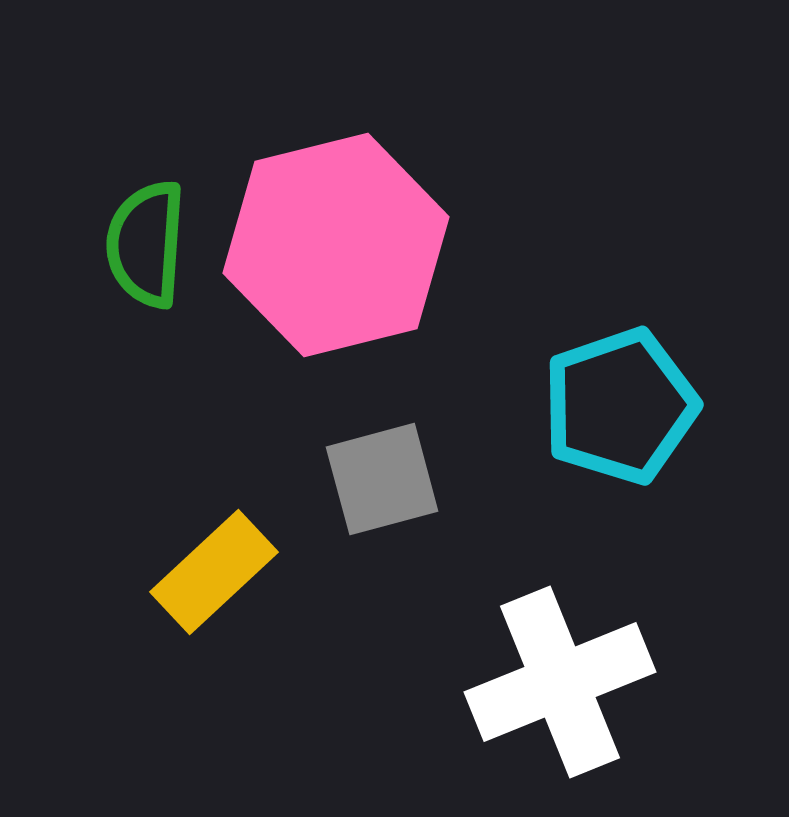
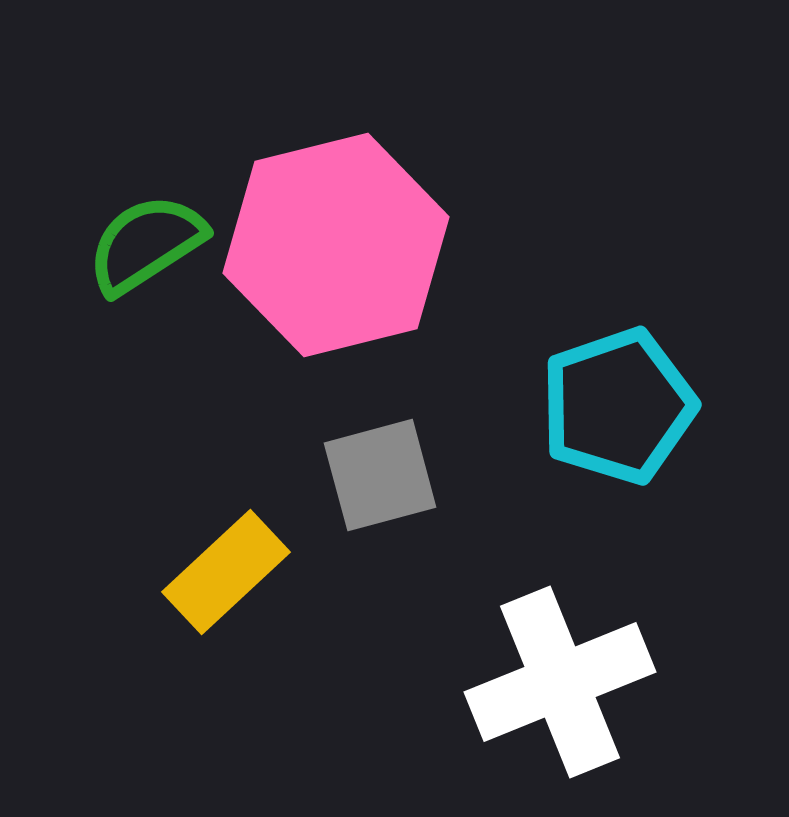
green semicircle: rotated 53 degrees clockwise
cyan pentagon: moved 2 px left
gray square: moved 2 px left, 4 px up
yellow rectangle: moved 12 px right
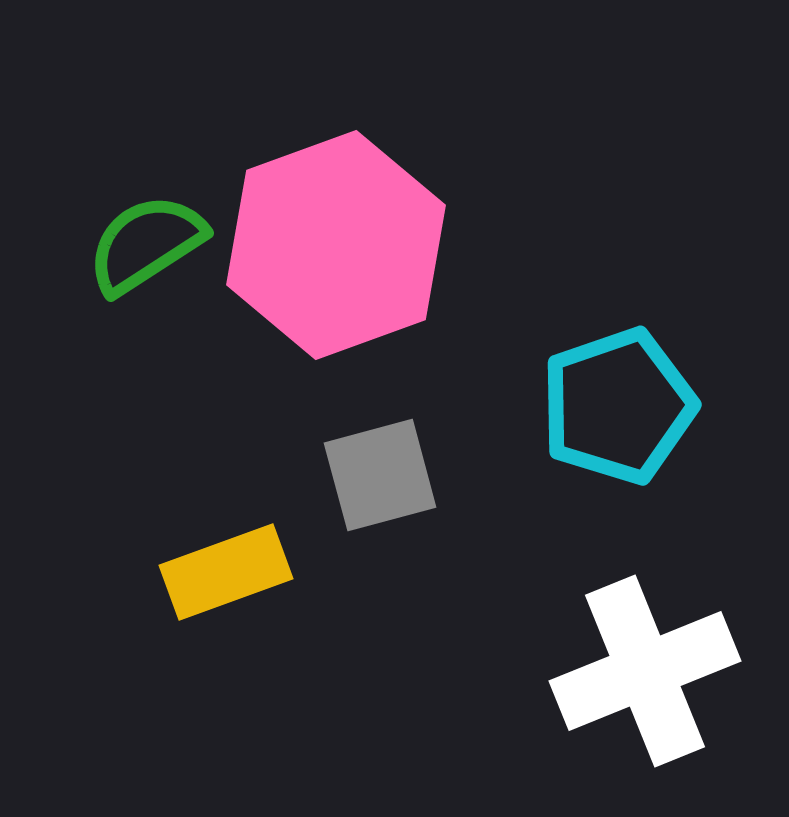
pink hexagon: rotated 6 degrees counterclockwise
yellow rectangle: rotated 23 degrees clockwise
white cross: moved 85 px right, 11 px up
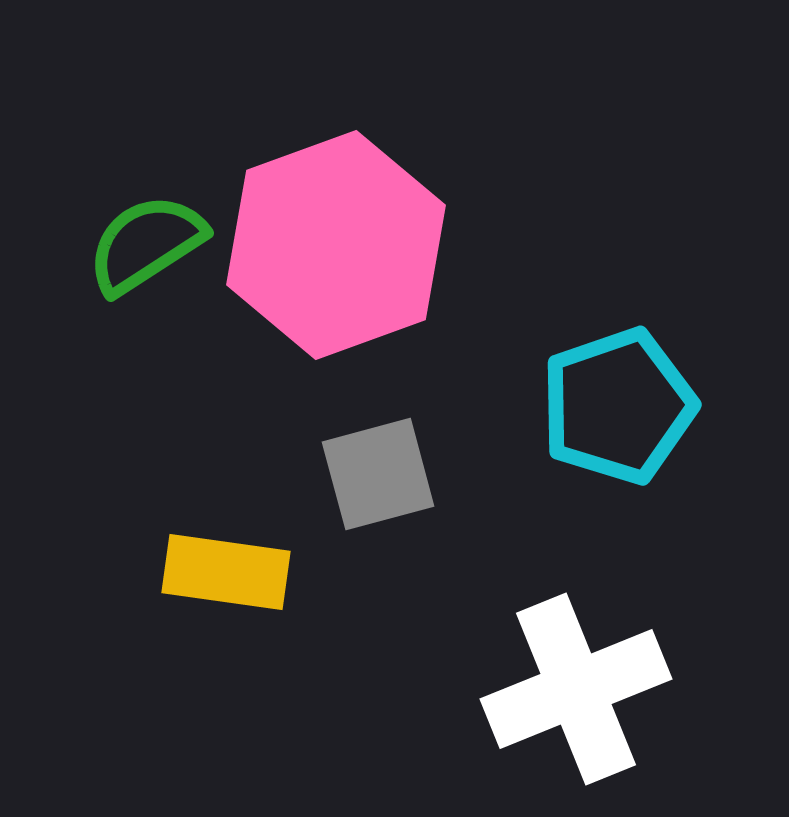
gray square: moved 2 px left, 1 px up
yellow rectangle: rotated 28 degrees clockwise
white cross: moved 69 px left, 18 px down
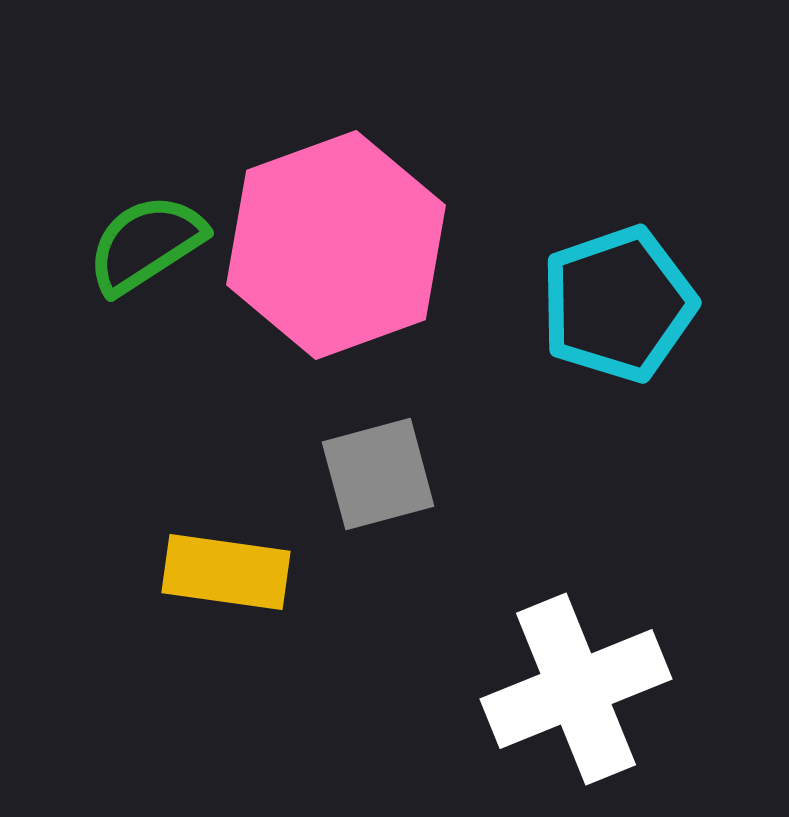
cyan pentagon: moved 102 px up
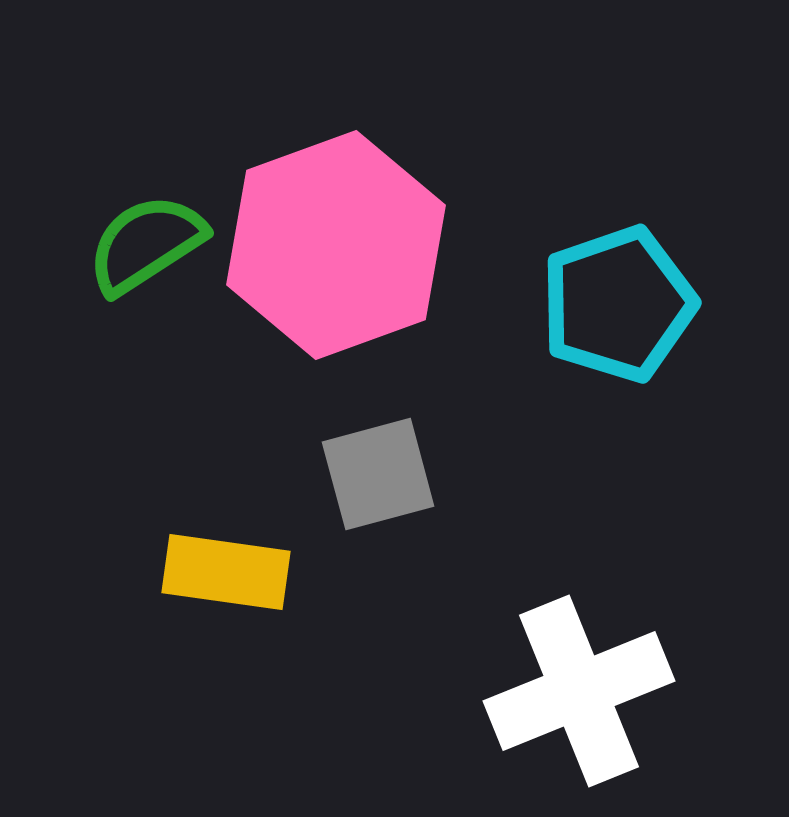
white cross: moved 3 px right, 2 px down
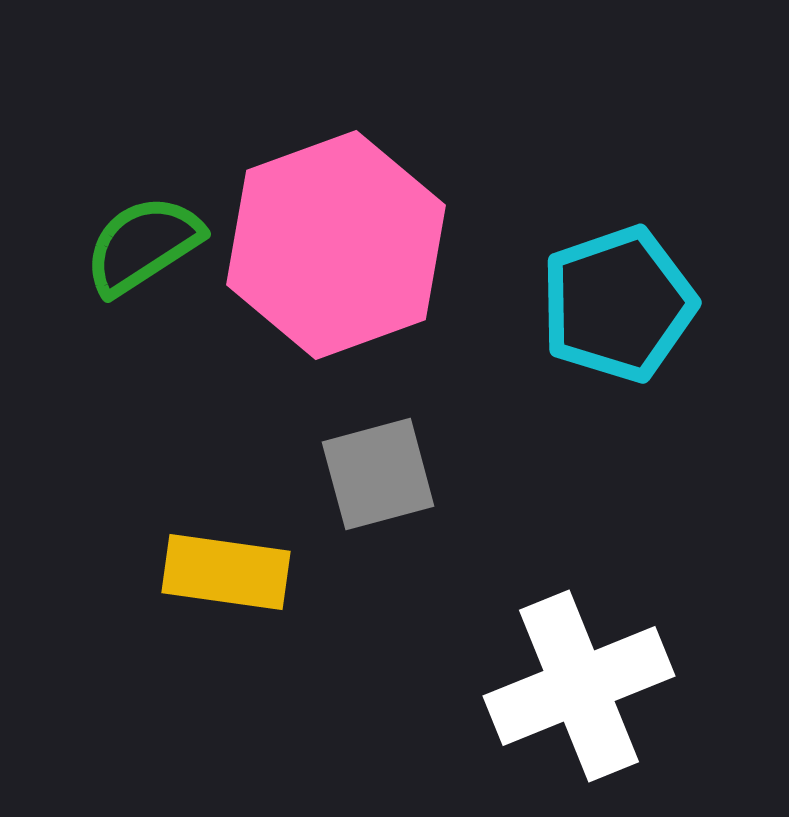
green semicircle: moved 3 px left, 1 px down
white cross: moved 5 px up
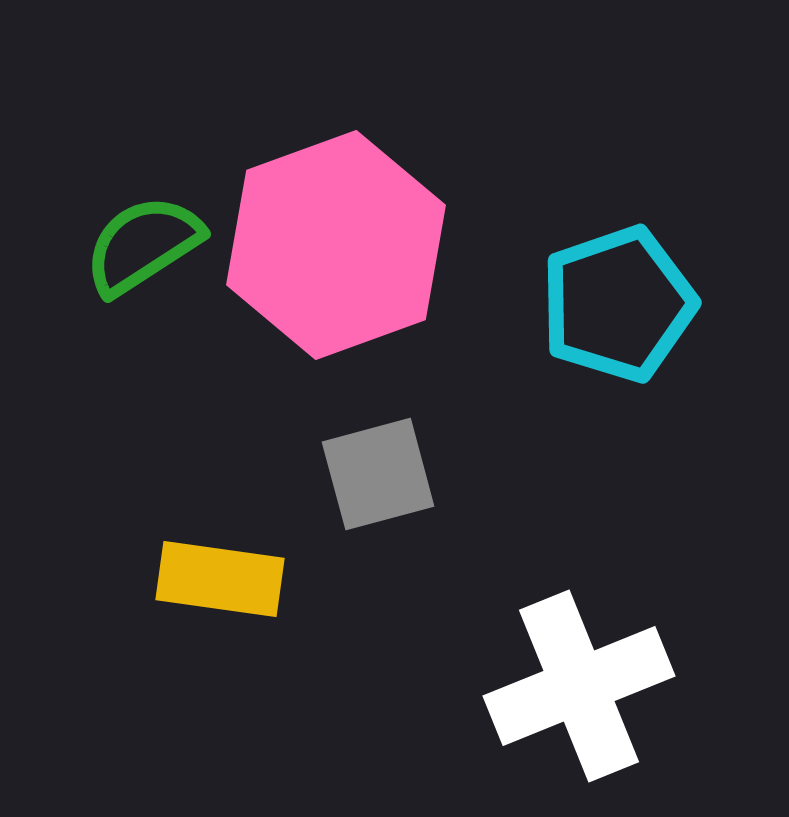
yellow rectangle: moved 6 px left, 7 px down
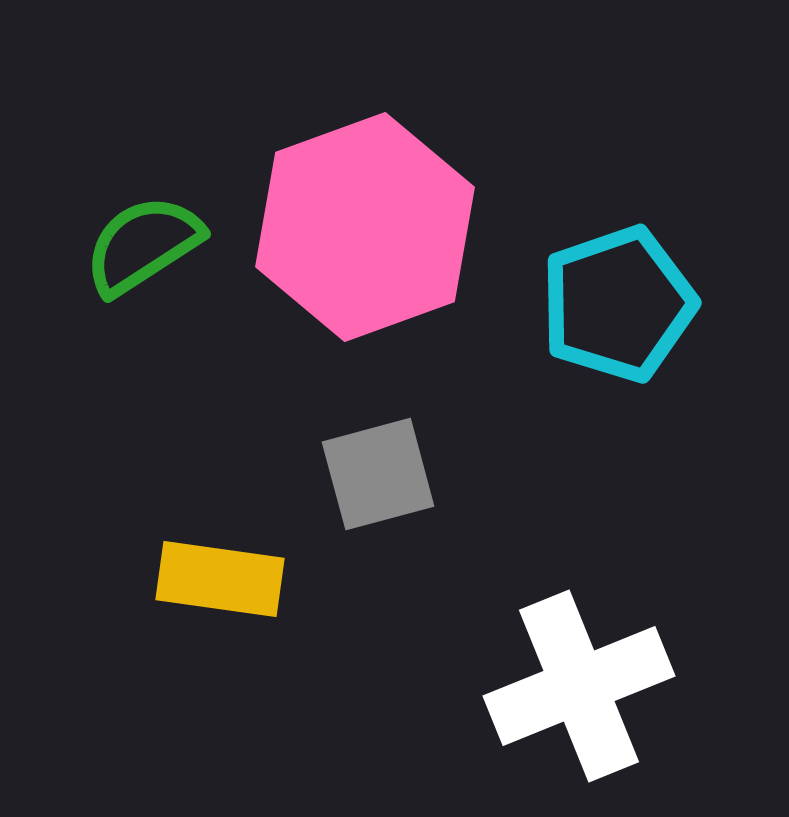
pink hexagon: moved 29 px right, 18 px up
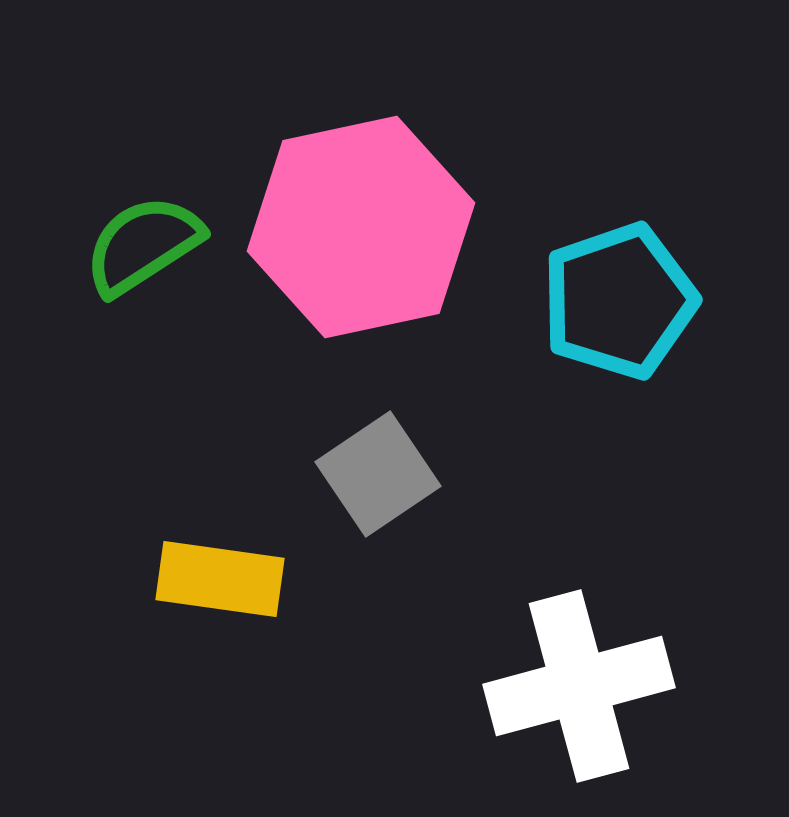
pink hexagon: moved 4 px left; rotated 8 degrees clockwise
cyan pentagon: moved 1 px right, 3 px up
gray square: rotated 19 degrees counterclockwise
white cross: rotated 7 degrees clockwise
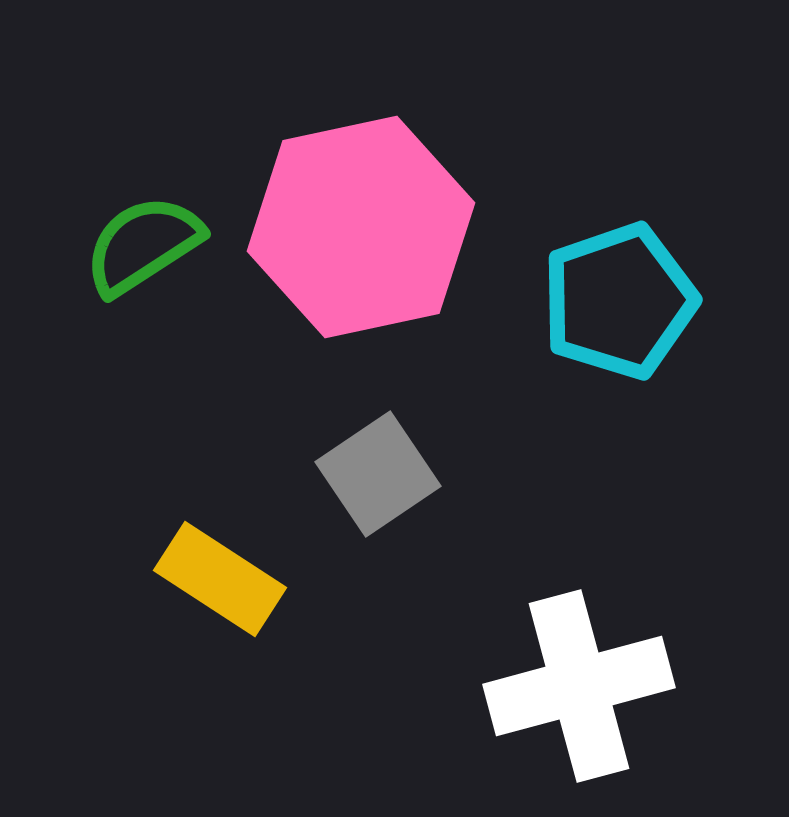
yellow rectangle: rotated 25 degrees clockwise
